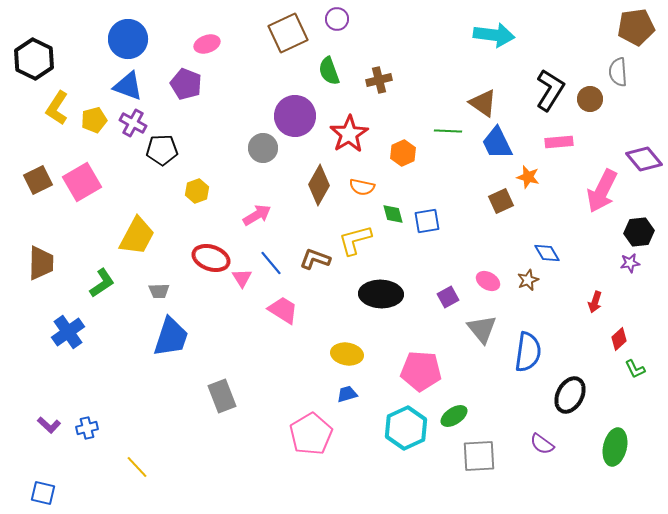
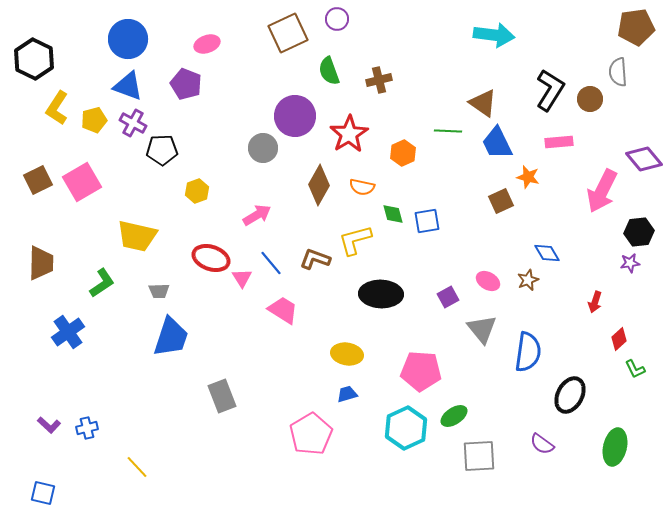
yellow trapezoid at (137, 236): rotated 75 degrees clockwise
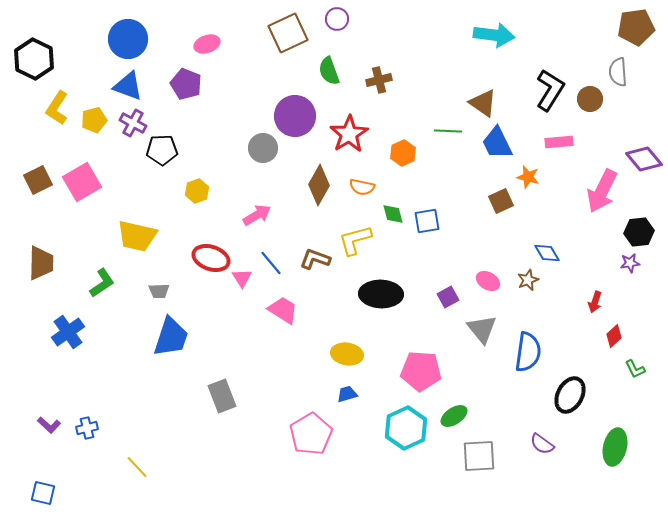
red diamond at (619, 339): moved 5 px left, 3 px up
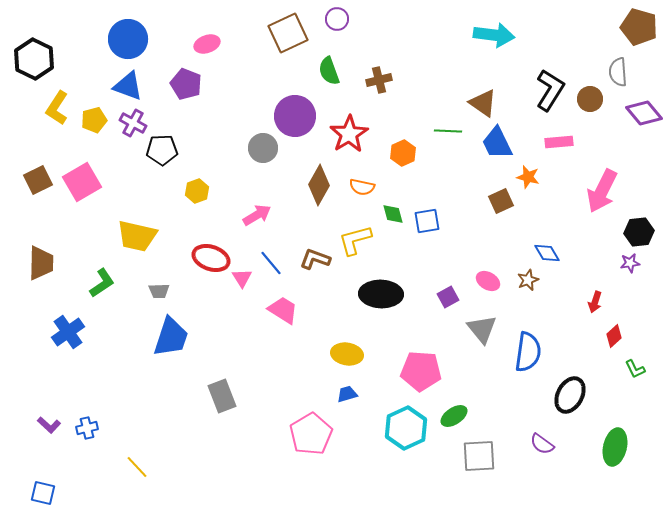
brown pentagon at (636, 27): moved 3 px right; rotated 24 degrees clockwise
purple diamond at (644, 159): moved 46 px up
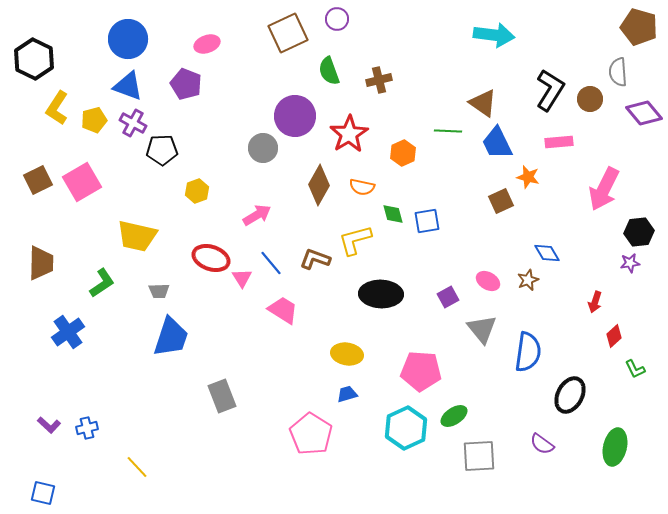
pink arrow at (602, 191): moved 2 px right, 2 px up
pink pentagon at (311, 434): rotated 9 degrees counterclockwise
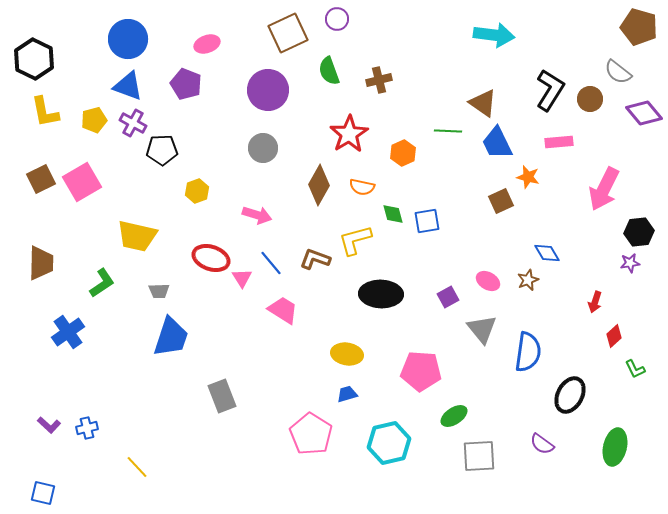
gray semicircle at (618, 72): rotated 48 degrees counterclockwise
yellow L-shape at (57, 108): moved 12 px left, 4 px down; rotated 44 degrees counterclockwise
purple circle at (295, 116): moved 27 px left, 26 px up
brown square at (38, 180): moved 3 px right, 1 px up
pink arrow at (257, 215): rotated 48 degrees clockwise
cyan hexagon at (406, 428): moved 17 px left, 15 px down; rotated 12 degrees clockwise
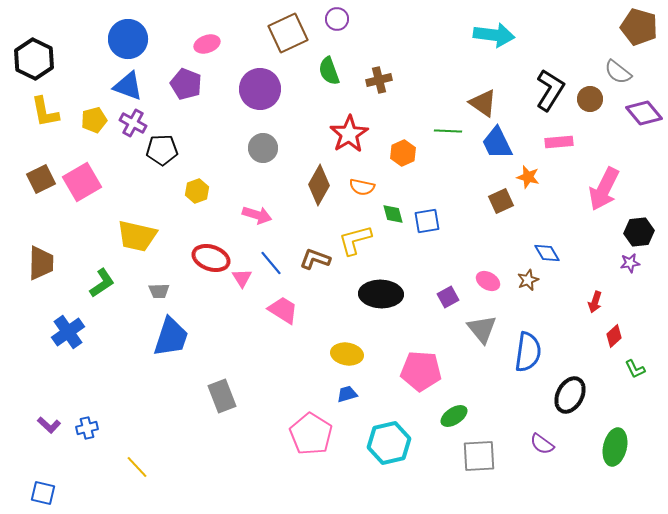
purple circle at (268, 90): moved 8 px left, 1 px up
